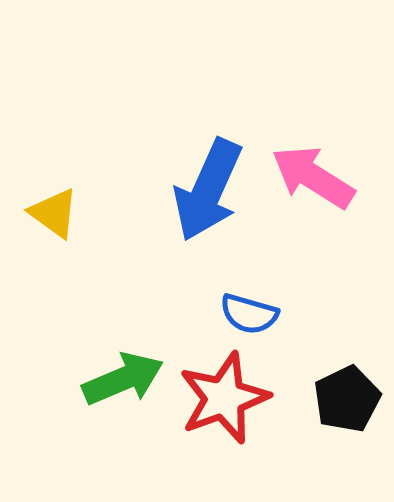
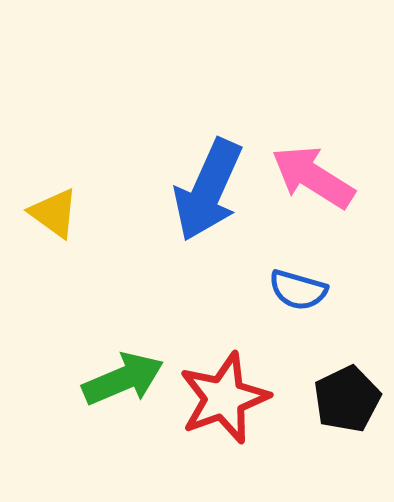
blue semicircle: moved 49 px right, 24 px up
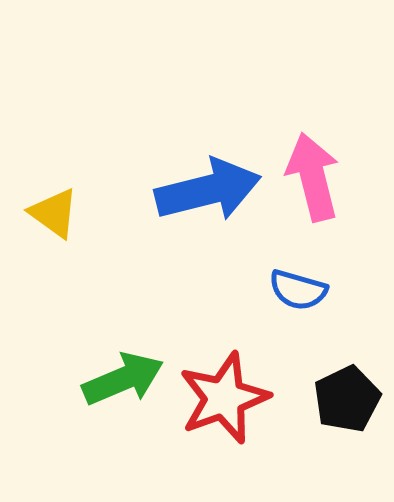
pink arrow: rotated 44 degrees clockwise
blue arrow: rotated 128 degrees counterclockwise
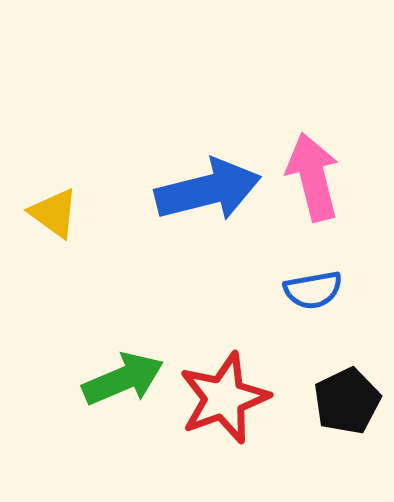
blue semicircle: moved 15 px right; rotated 26 degrees counterclockwise
black pentagon: moved 2 px down
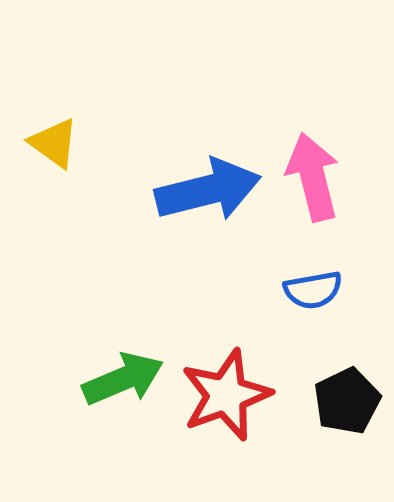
yellow triangle: moved 70 px up
red star: moved 2 px right, 3 px up
